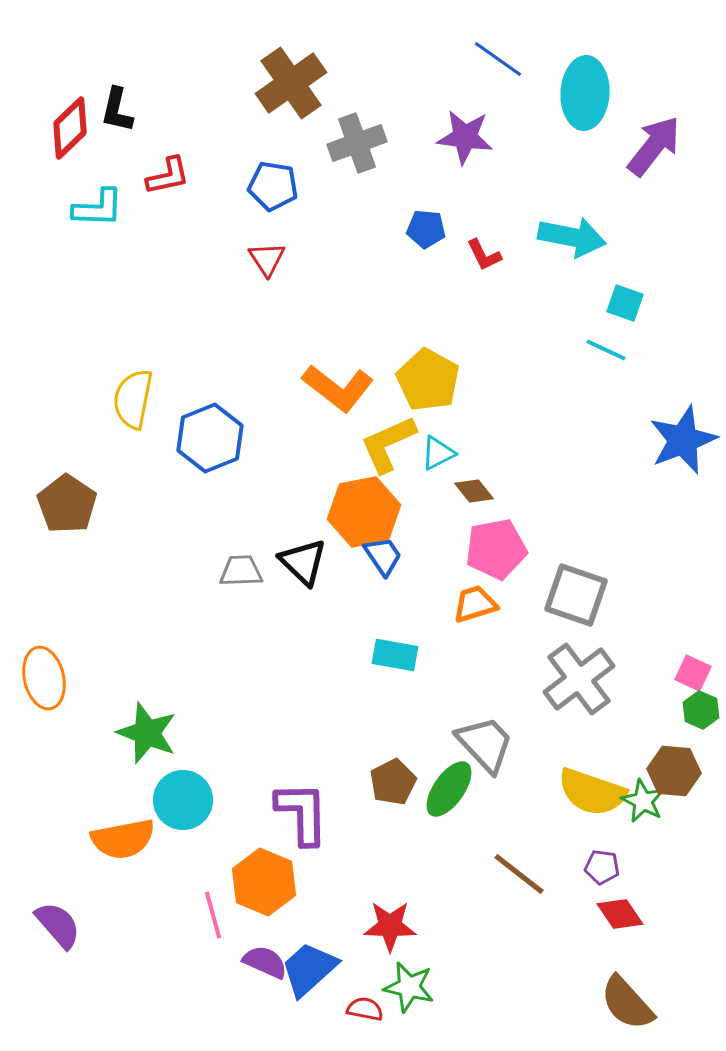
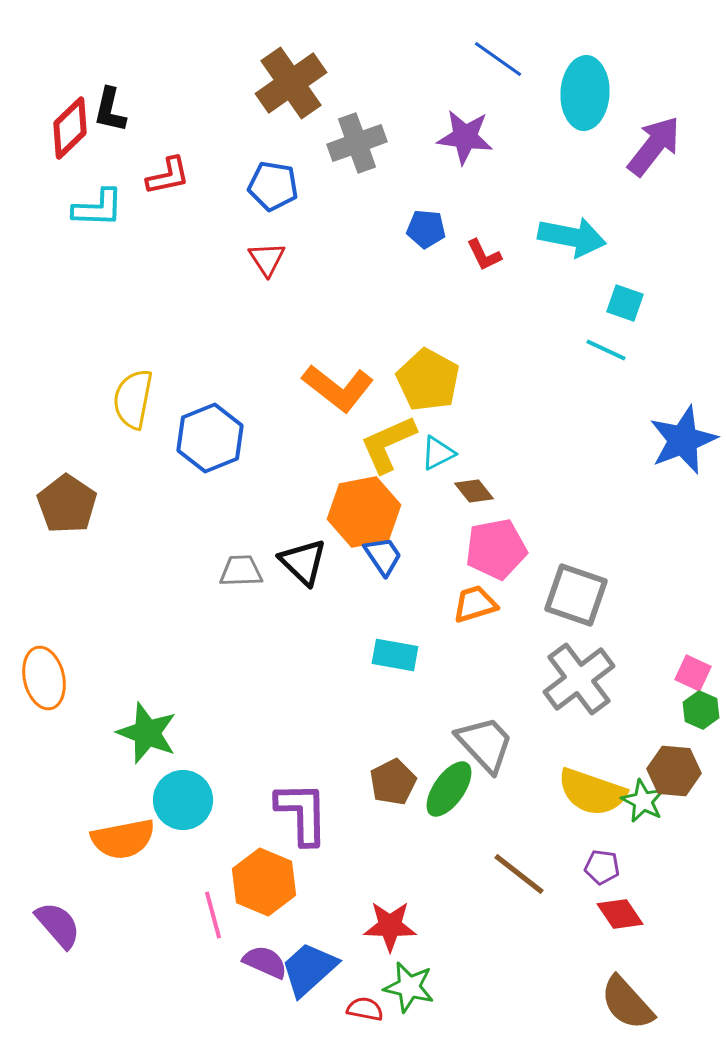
black L-shape at (117, 110): moved 7 px left
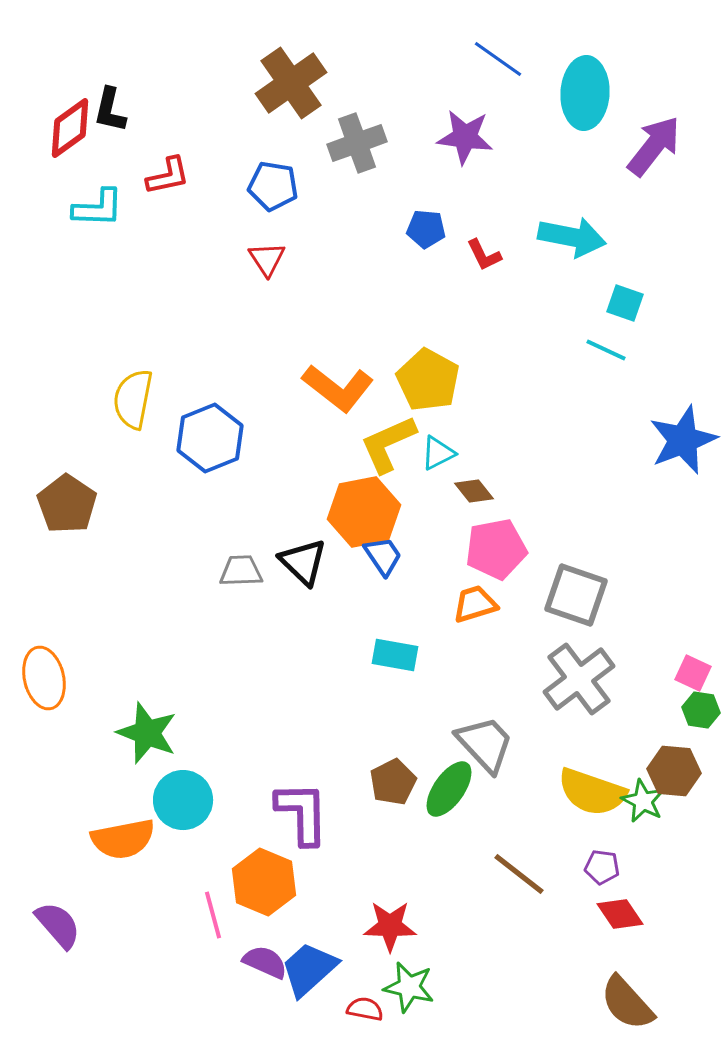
red diamond at (70, 128): rotated 8 degrees clockwise
green hexagon at (701, 710): rotated 15 degrees counterclockwise
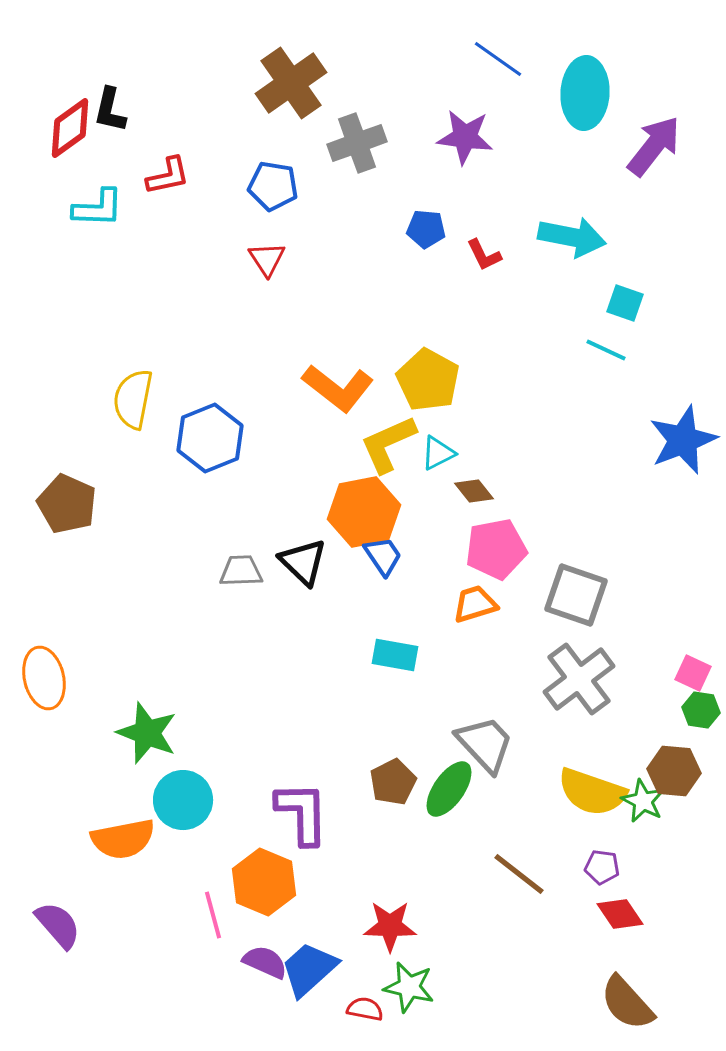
brown pentagon at (67, 504): rotated 10 degrees counterclockwise
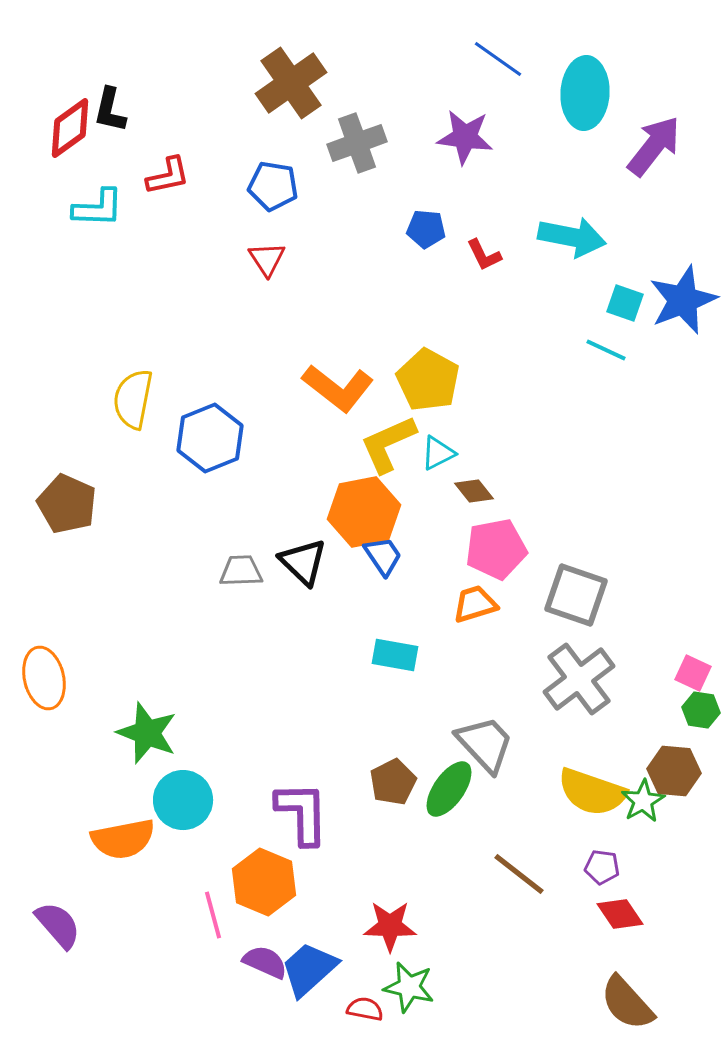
blue star at (683, 440): moved 140 px up
green star at (643, 801): rotated 15 degrees clockwise
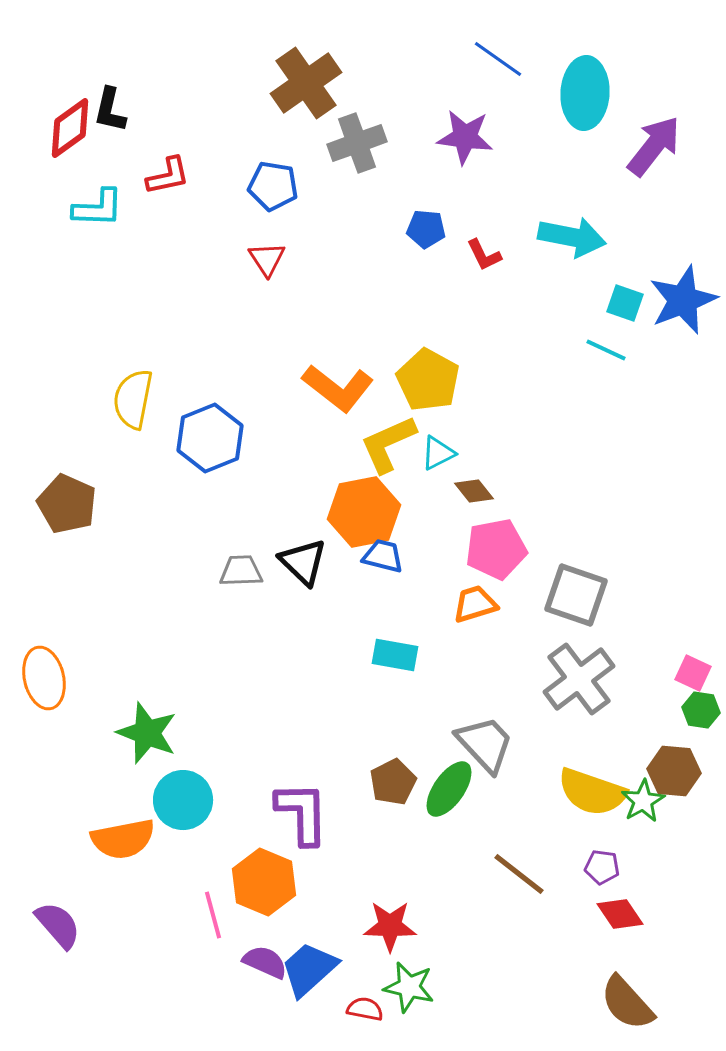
brown cross at (291, 83): moved 15 px right
blue trapezoid at (383, 556): rotated 42 degrees counterclockwise
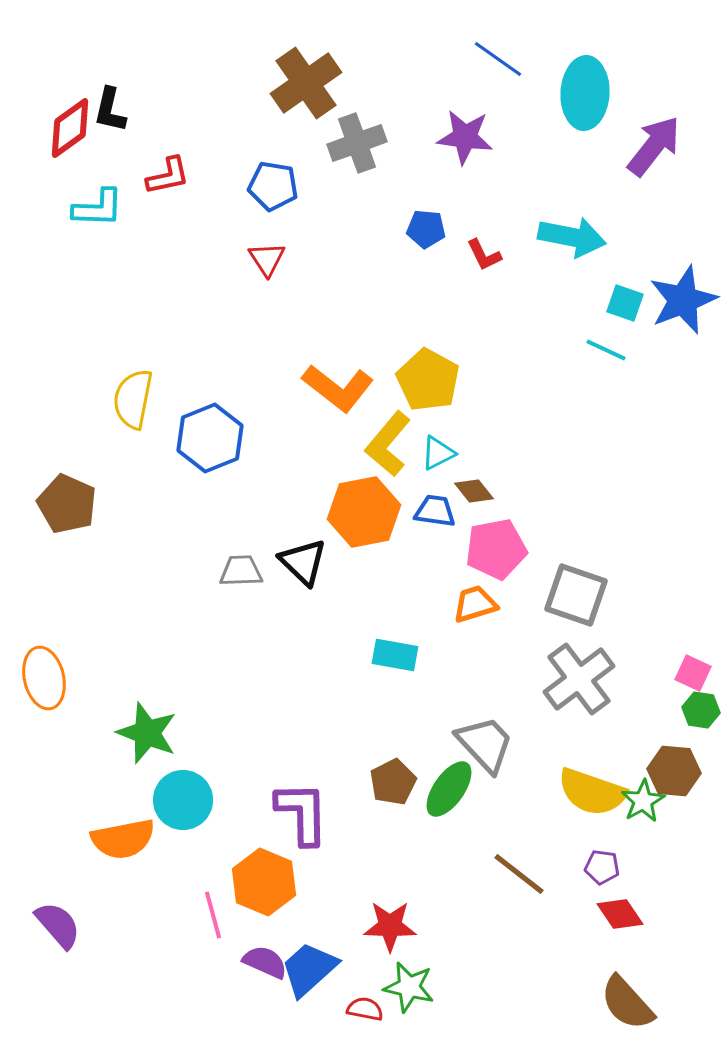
yellow L-shape at (388, 444): rotated 26 degrees counterclockwise
blue trapezoid at (383, 556): moved 52 px right, 45 px up; rotated 6 degrees counterclockwise
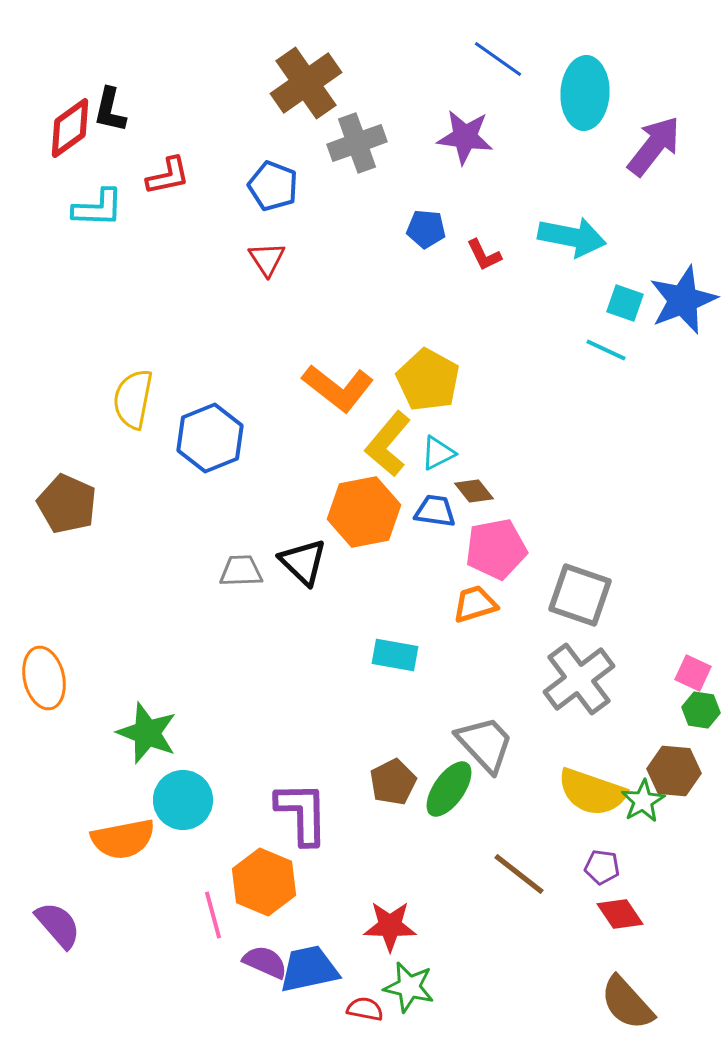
blue pentagon at (273, 186): rotated 12 degrees clockwise
gray square at (576, 595): moved 4 px right
blue trapezoid at (309, 969): rotated 30 degrees clockwise
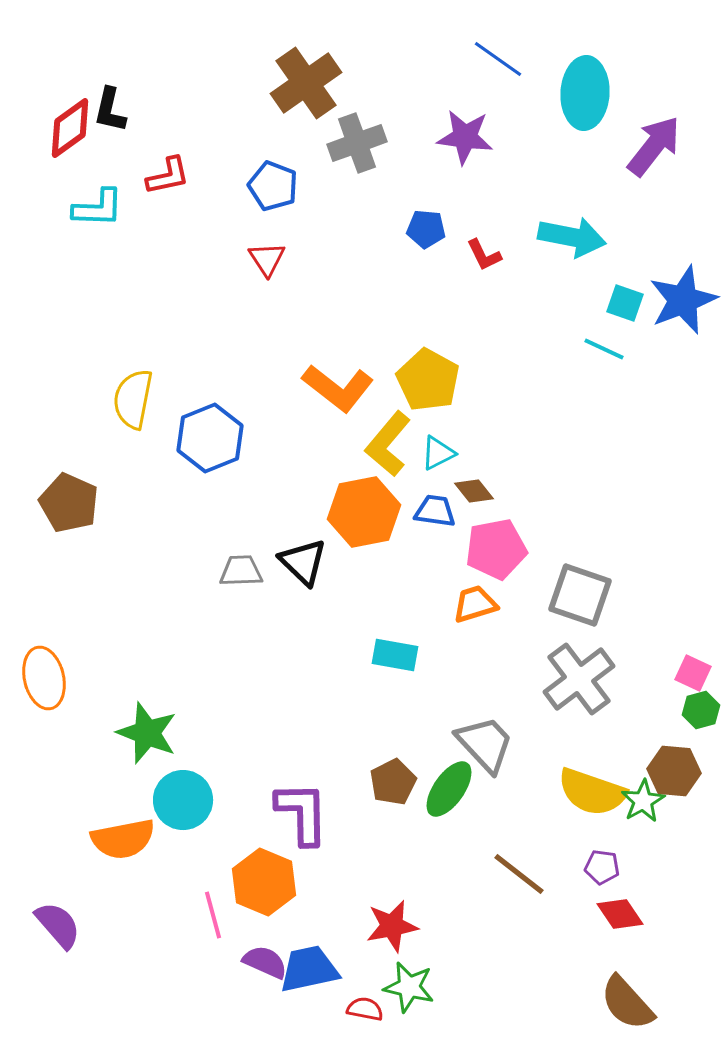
cyan line at (606, 350): moved 2 px left, 1 px up
brown pentagon at (67, 504): moved 2 px right, 1 px up
green hexagon at (701, 710): rotated 24 degrees counterclockwise
red star at (390, 926): moved 2 px right; rotated 12 degrees counterclockwise
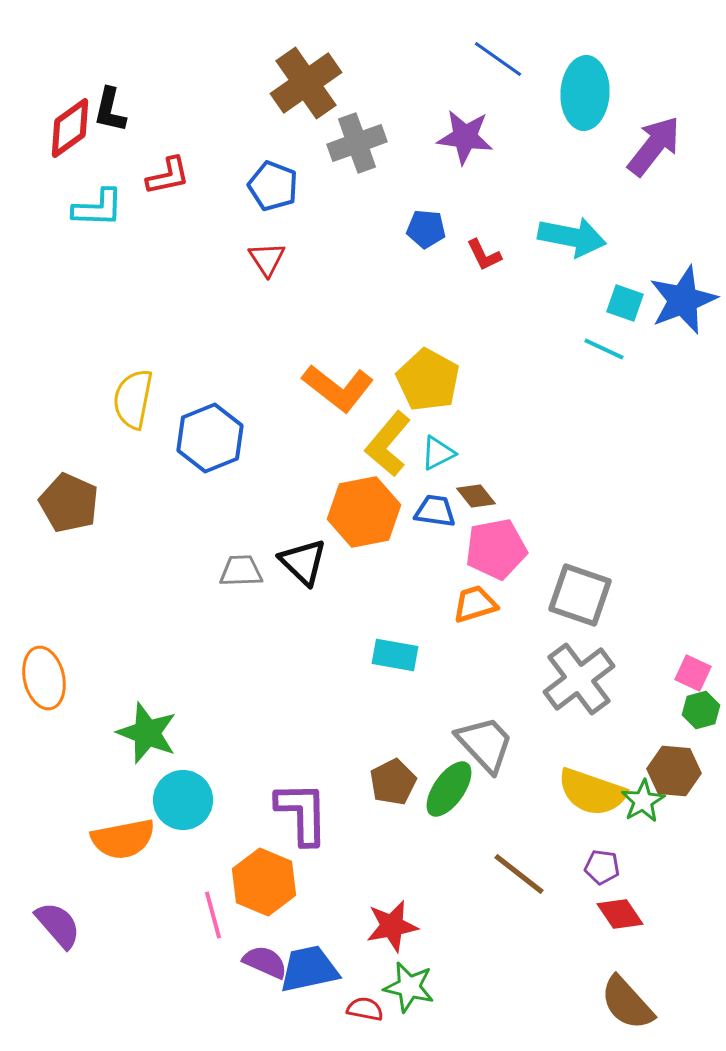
brown diamond at (474, 491): moved 2 px right, 5 px down
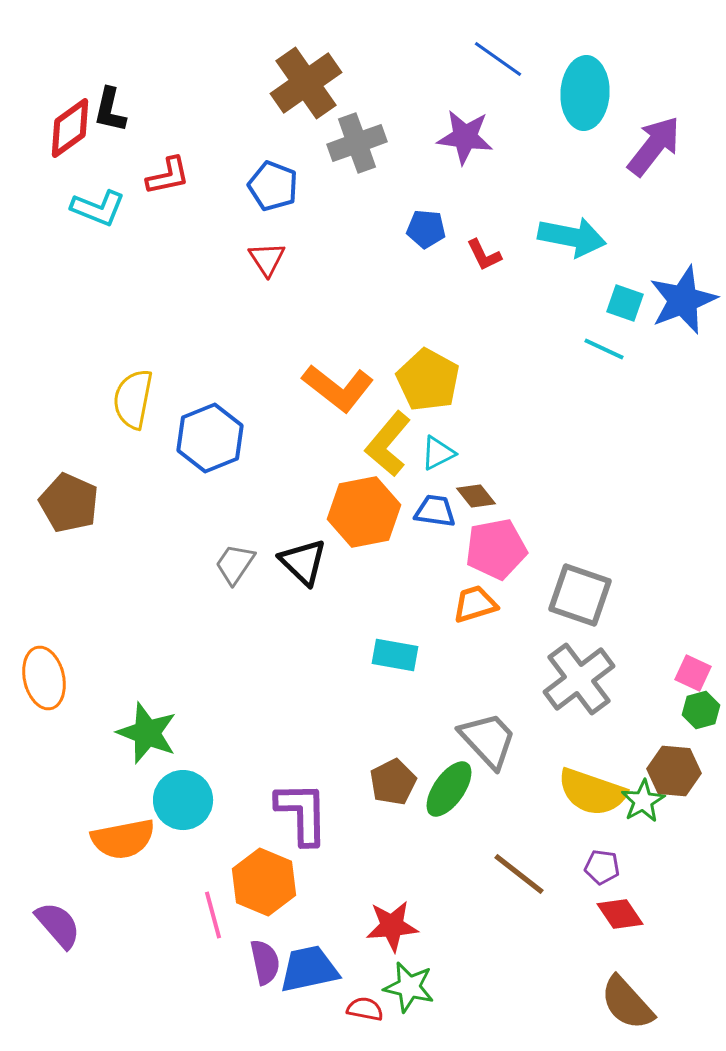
cyan L-shape at (98, 208): rotated 20 degrees clockwise
gray trapezoid at (241, 571): moved 6 px left, 7 px up; rotated 54 degrees counterclockwise
gray trapezoid at (485, 744): moved 3 px right, 4 px up
red star at (392, 926): rotated 6 degrees clockwise
purple semicircle at (265, 962): rotated 54 degrees clockwise
